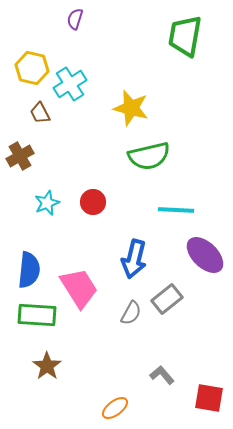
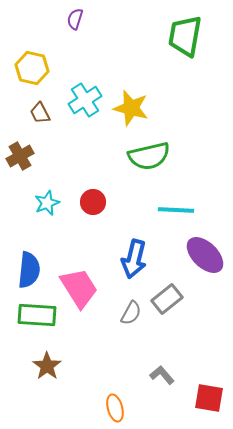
cyan cross: moved 15 px right, 16 px down
orange ellipse: rotated 68 degrees counterclockwise
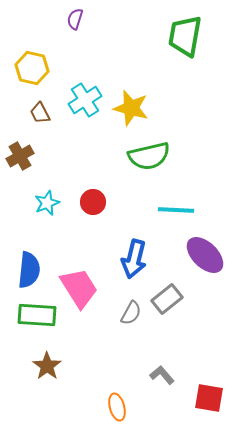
orange ellipse: moved 2 px right, 1 px up
